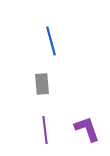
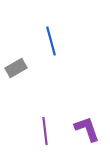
gray rectangle: moved 26 px left, 16 px up; rotated 65 degrees clockwise
purple line: moved 1 px down
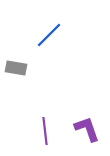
blue line: moved 2 px left, 6 px up; rotated 60 degrees clockwise
gray rectangle: rotated 40 degrees clockwise
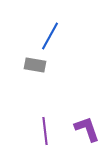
blue line: moved 1 px right, 1 px down; rotated 16 degrees counterclockwise
gray rectangle: moved 19 px right, 3 px up
